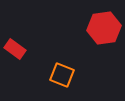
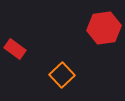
orange square: rotated 25 degrees clockwise
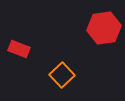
red rectangle: moved 4 px right; rotated 15 degrees counterclockwise
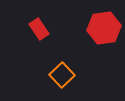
red rectangle: moved 20 px right, 20 px up; rotated 35 degrees clockwise
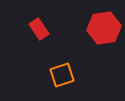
orange square: rotated 25 degrees clockwise
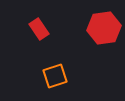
orange square: moved 7 px left, 1 px down
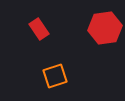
red hexagon: moved 1 px right
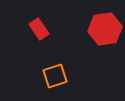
red hexagon: moved 1 px down
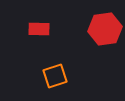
red rectangle: rotated 55 degrees counterclockwise
